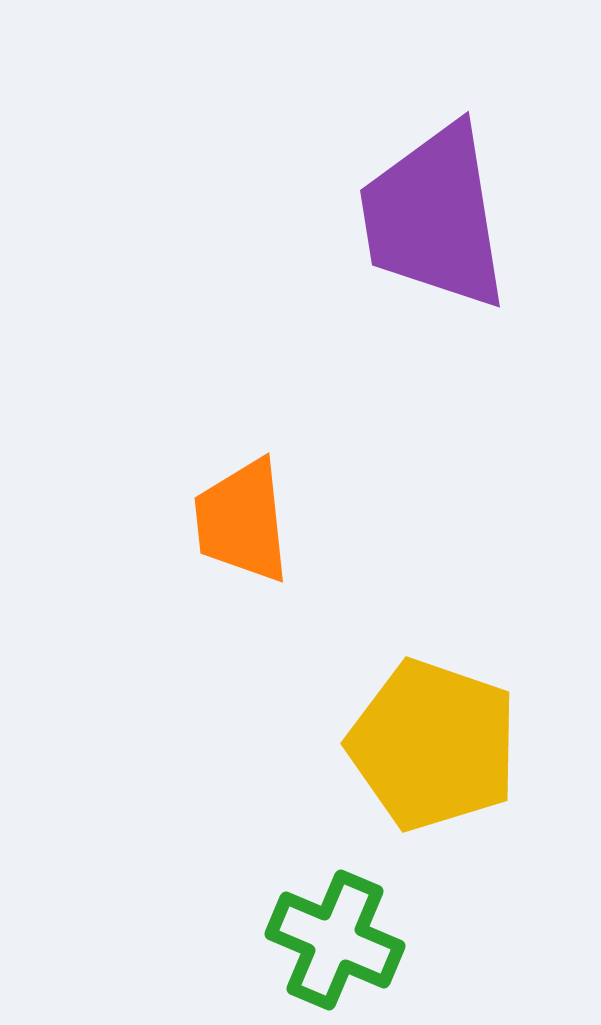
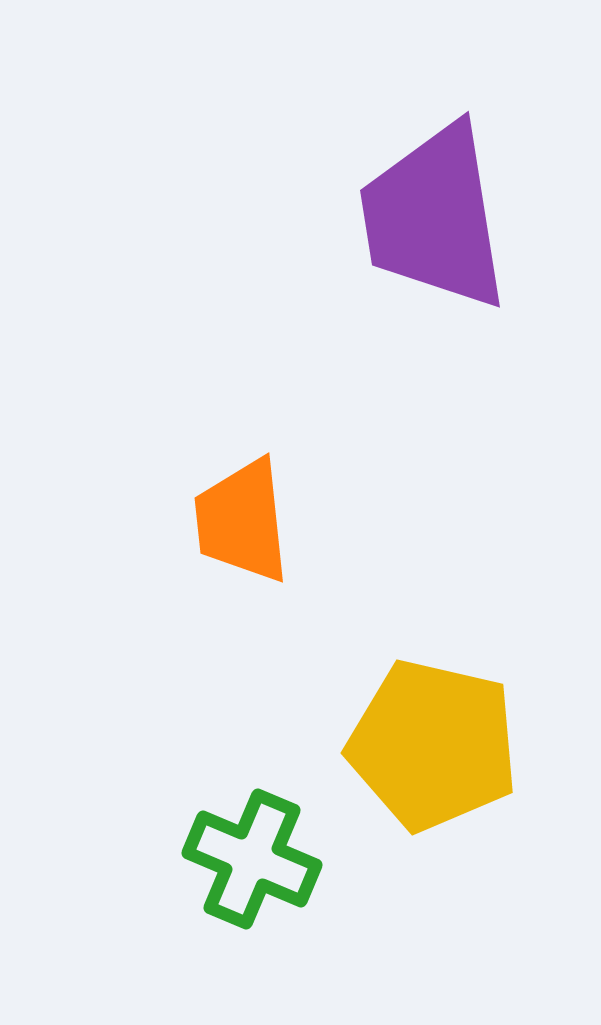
yellow pentagon: rotated 6 degrees counterclockwise
green cross: moved 83 px left, 81 px up
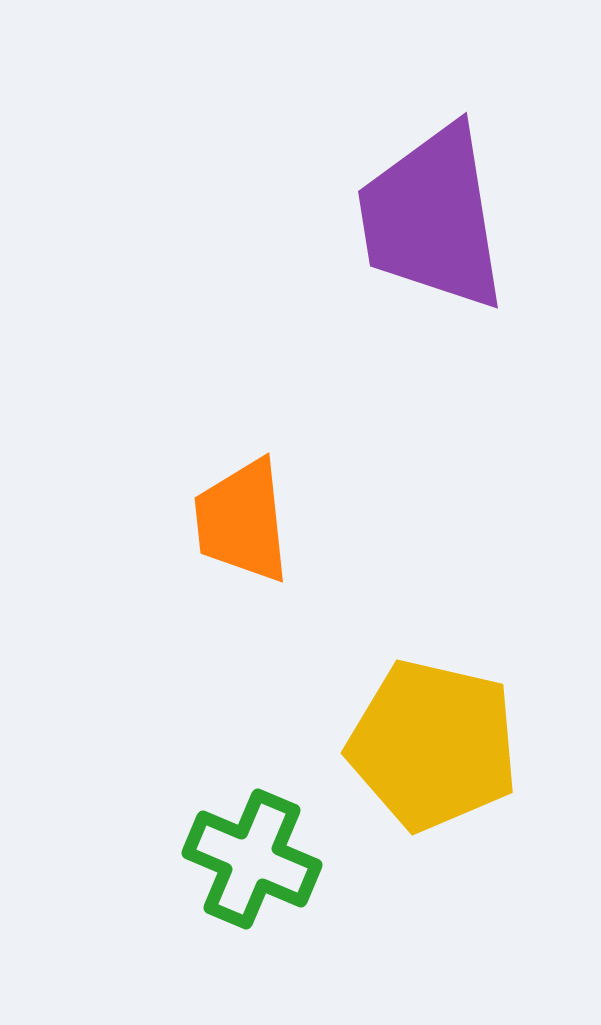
purple trapezoid: moved 2 px left, 1 px down
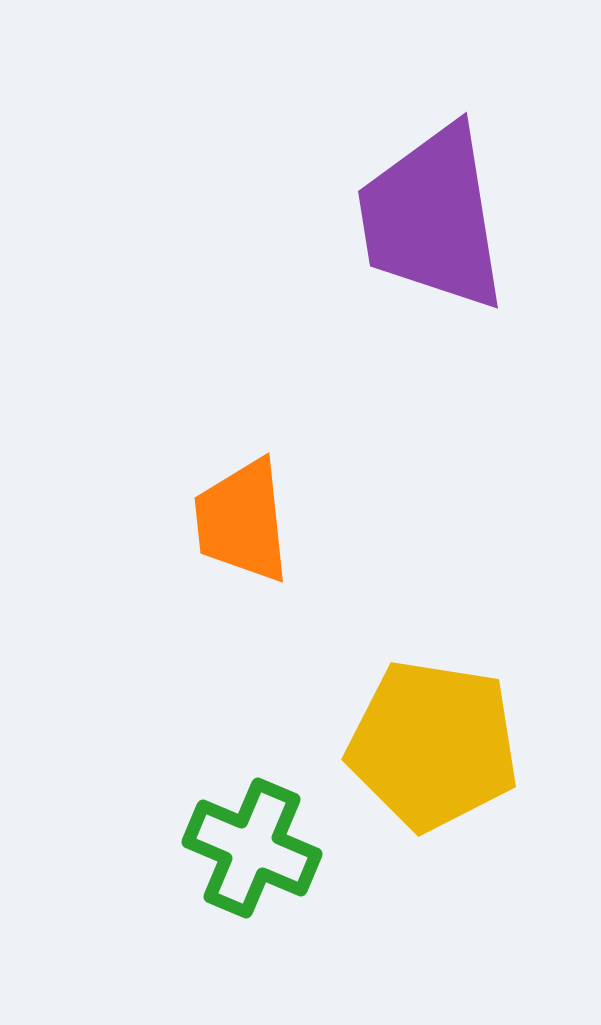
yellow pentagon: rotated 4 degrees counterclockwise
green cross: moved 11 px up
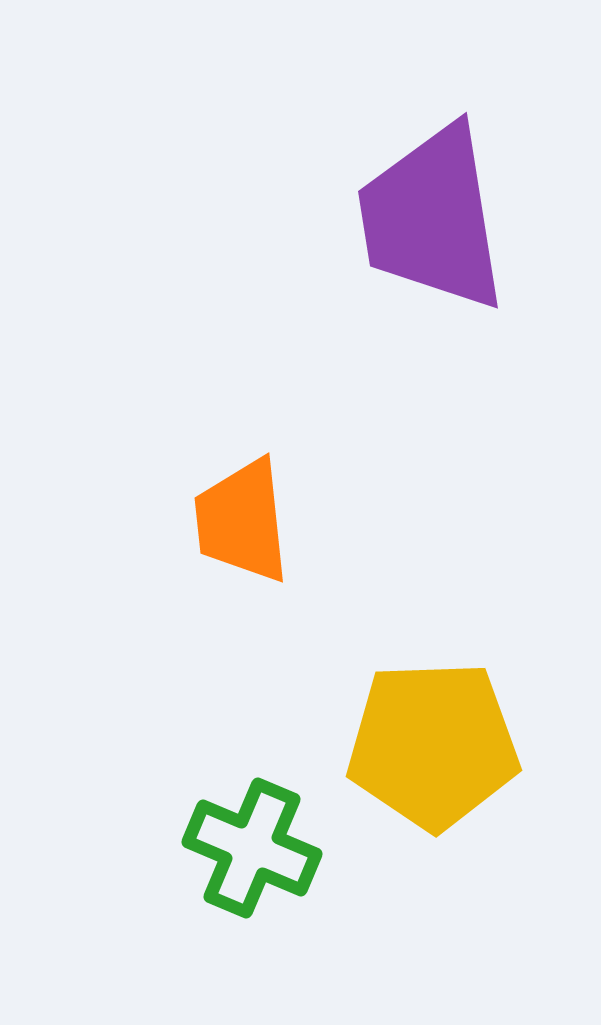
yellow pentagon: rotated 11 degrees counterclockwise
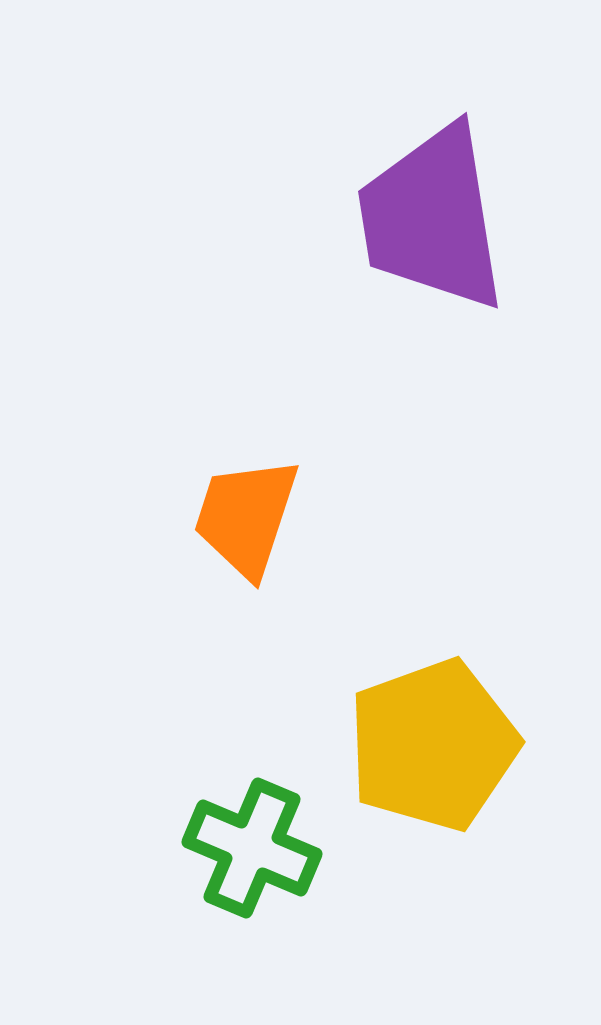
orange trapezoid: moved 4 px right, 4 px up; rotated 24 degrees clockwise
yellow pentagon: rotated 18 degrees counterclockwise
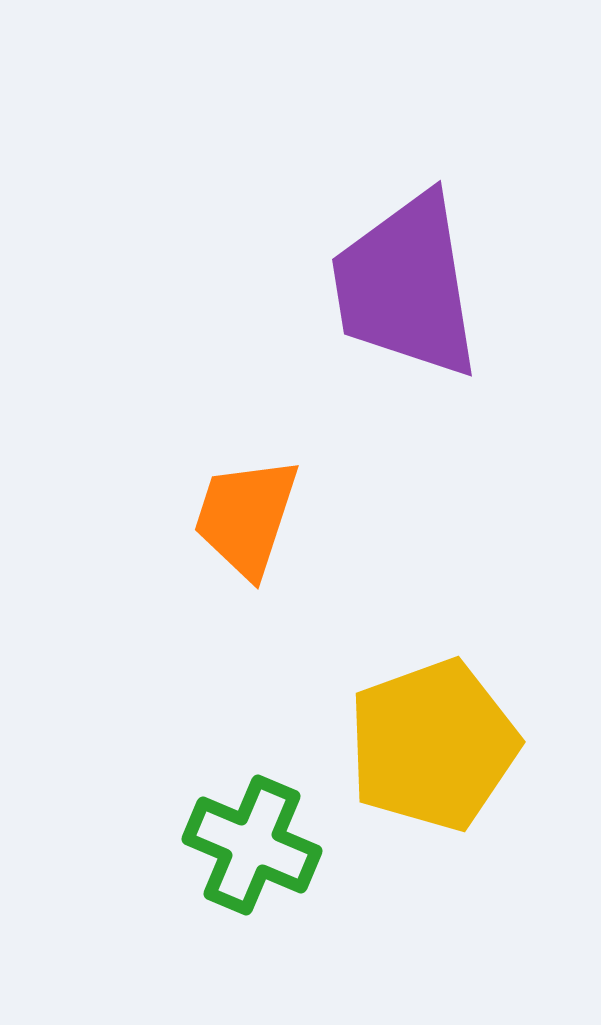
purple trapezoid: moved 26 px left, 68 px down
green cross: moved 3 px up
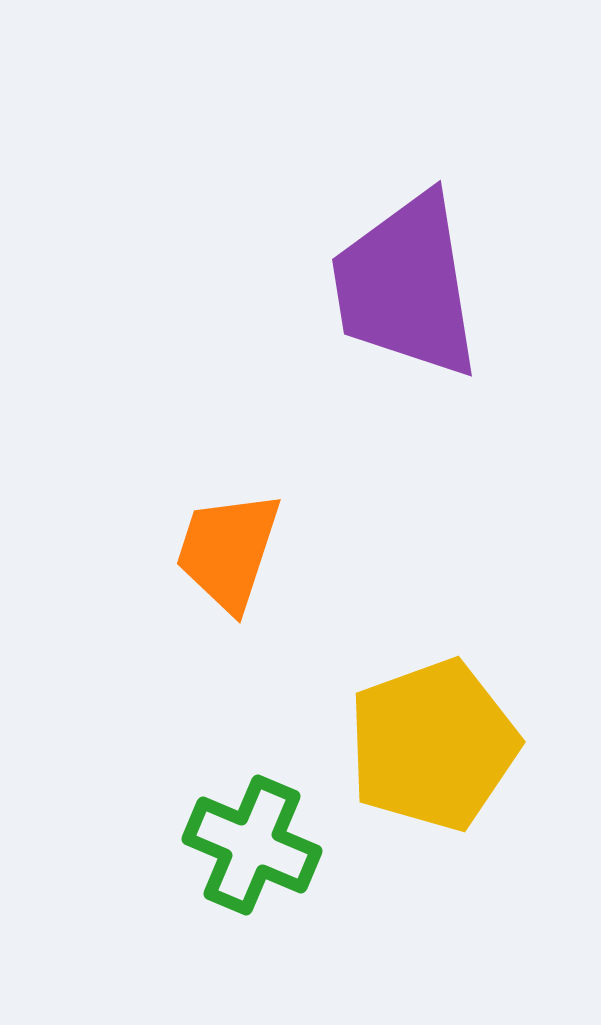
orange trapezoid: moved 18 px left, 34 px down
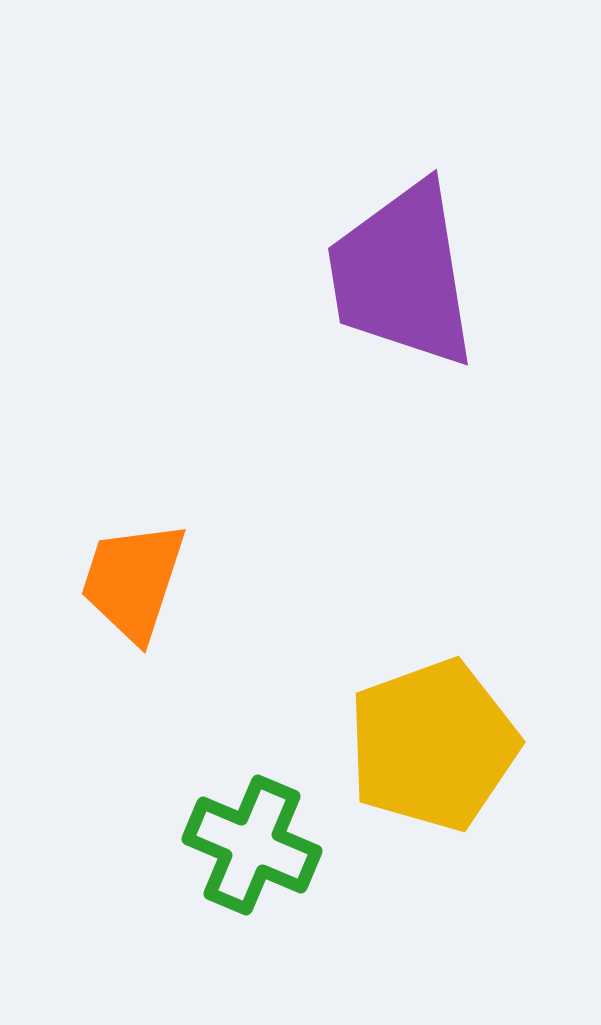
purple trapezoid: moved 4 px left, 11 px up
orange trapezoid: moved 95 px left, 30 px down
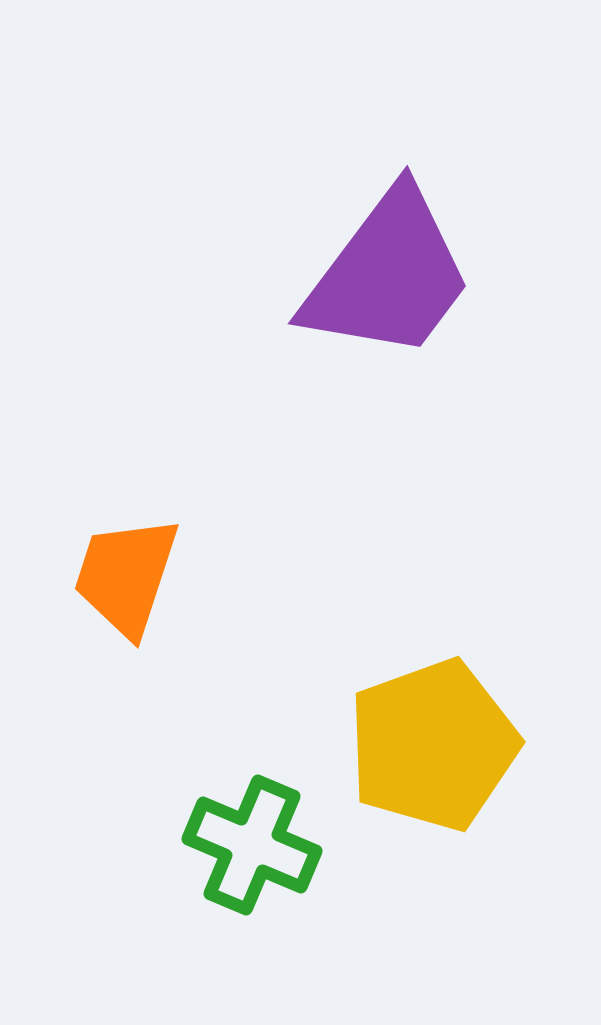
purple trapezoid: moved 14 px left; rotated 134 degrees counterclockwise
orange trapezoid: moved 7 px left, 5 px up
